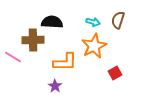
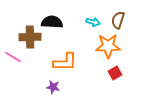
brown cross: moved 3 px left, 3 px up
orange star: moved 14 px right; rotated 25 degrees clockwise
purple star: moved 2 px left, 1 px down; rotated 24 degrees counterclockwise
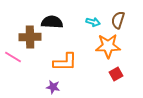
red square: moved 1 px right, 1 px down
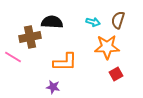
brown cross: rotated 10 degrees counterclockwise
orange star: moved 1 px left, 1 px down
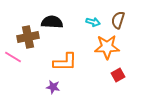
brown cross: moved 2 px left
red square: moved 2 px right, 1 px down
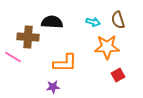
brown semicircle: rotated 36 degrees counterclockwise
brown cross: rotated 15 degrees clockwise
orange L-shape: moved 1 px down
purple star: rotated 16 degrees counterclockwise
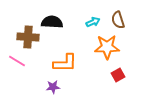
cyan arrow: rotated 40 degrees counterclockwise
pink line: moved 4 px right, 4 px down
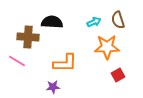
cyan arrow: moved 1 px right
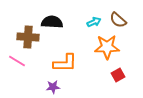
brown semicircle: rotated 30 degrees counterclockwise
